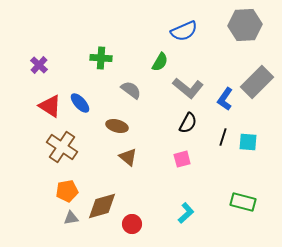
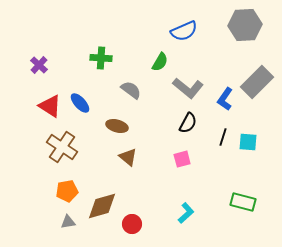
gray triangle: moved 3 px left, 4 px down
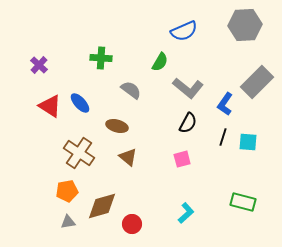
blue L-shape: moved 5 px down
brown cross: moved 17 px right, 6 px down
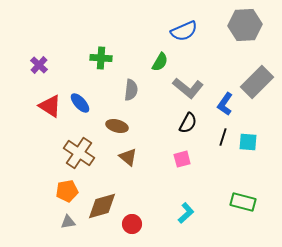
gray semicircle: rotated 60 degrees clockwise
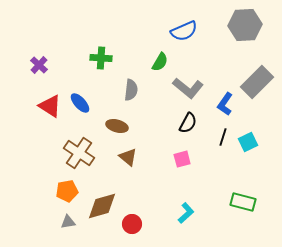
cyan square: rotated 30 degrees counterclockwise
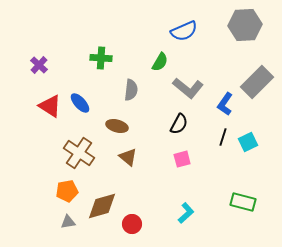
black semicircle: moved 9 px left, 1 px down
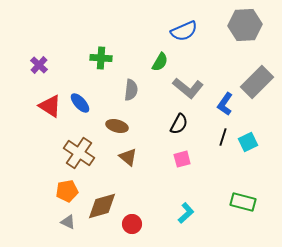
gray triangle: rotated 35 degrees clockwise
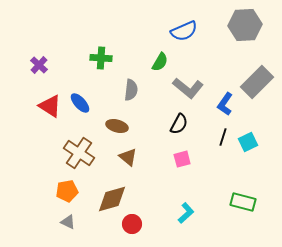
brown diamond: moved 10 px right, 7 px up
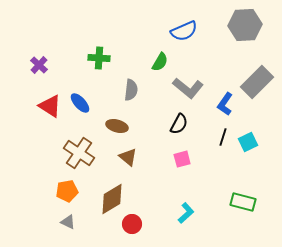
green cross: moved 2 px left
brown diamond: rotated 16 degrees counterclockwise
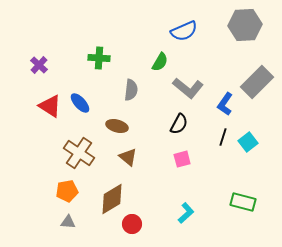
cyan square: rotated 12 degrees counterclockwise
gray triangle: rotated 21 degrees counterclockwise
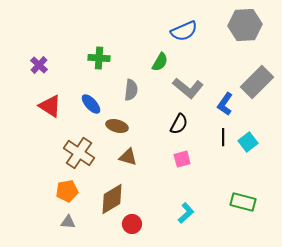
blue ellipse: moved 11 px right, 1 px down
black line: rotated 18 degrees counterclockwise
brown triangle: rotated 24 degrees counterclockwise
